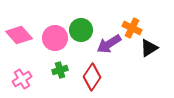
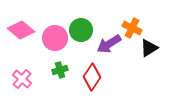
pink diamond: moved 2 px right, 5 px up; rotated 8 degrees counterclockwise
pink cross: rotated 18 degrees counterclockwise
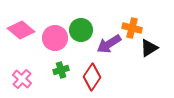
orange cross: rotated 12 degrees counterclockwise
green cross: moved 1 px right
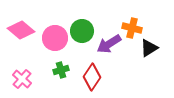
green circle: moved 1 px right, 1 px down
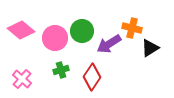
black triangle: moved 1 px right
